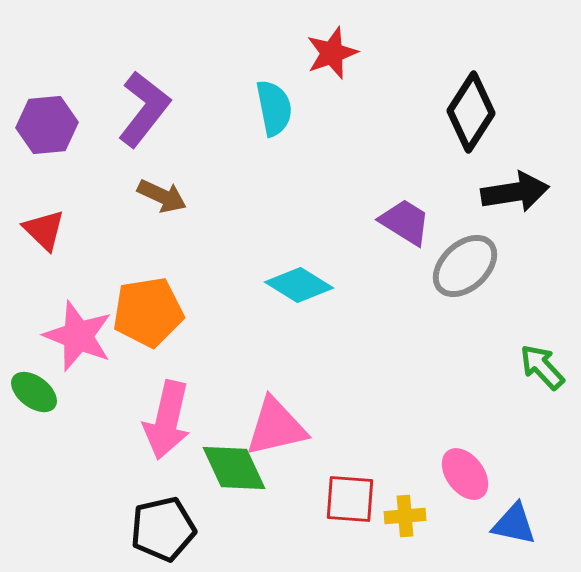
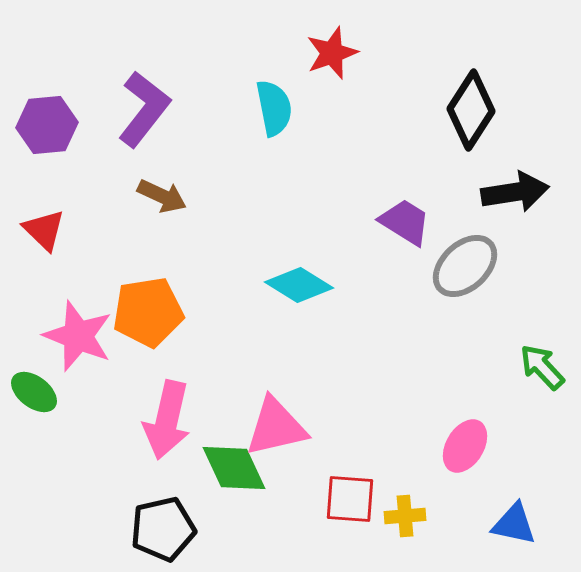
black diamond: moved 2 px up
pink ellipse: moved 28 px up; rotated 68 degrees clockwise
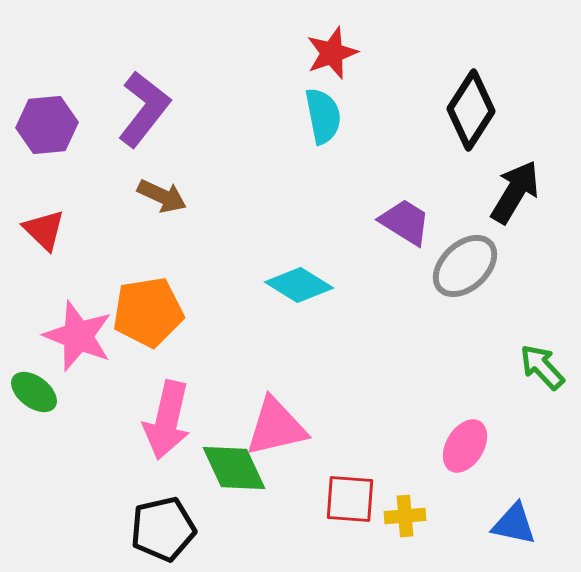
cyan semicircle: moved 49 px right, 8 px down
black arrow: rotated 50 degrees counterclockwise
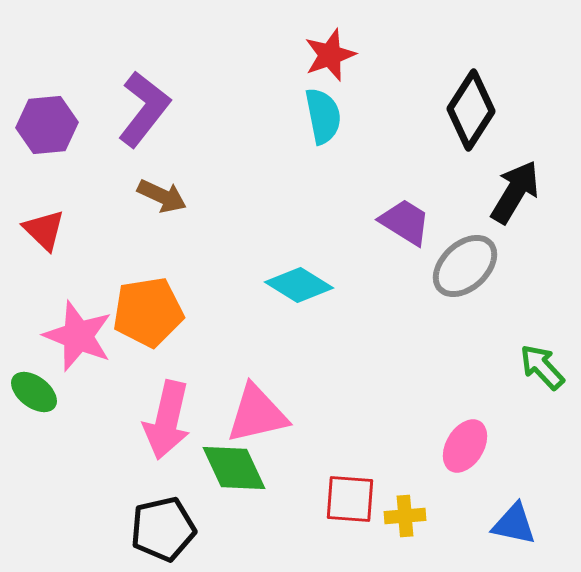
red star: moved 2 px left, 2 px down
pink triangle: moved 19 px left, 13 px up
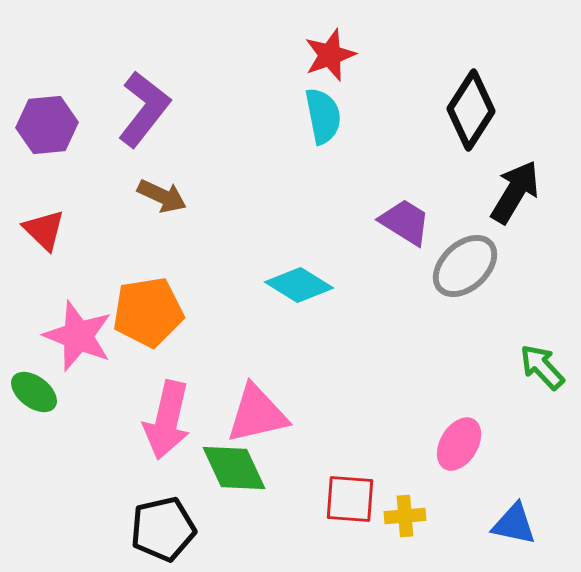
pink ellipse: moved 6 px left, 2 px up
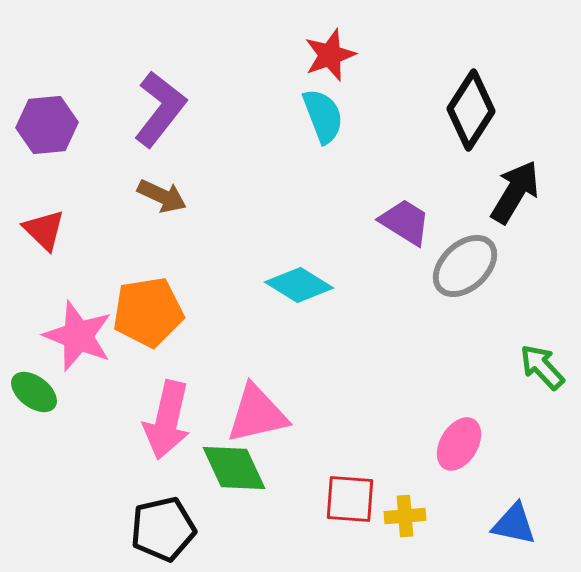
purple L-shape: moved 16 px right
cyan semicircle: rotated 10 degrees counterclockwise
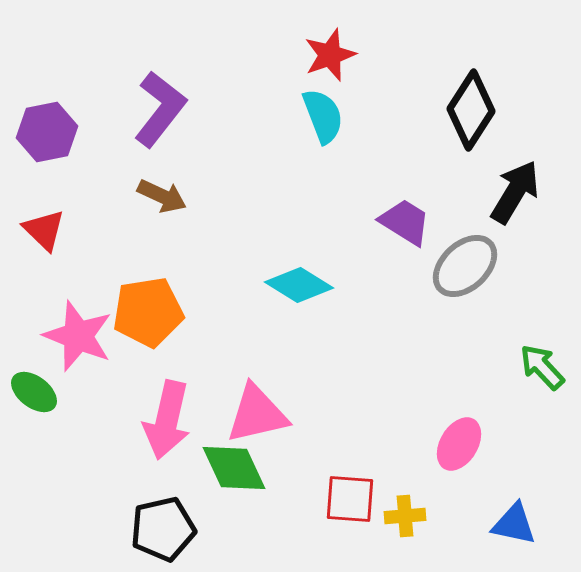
purple hexagon: moved 7 px down; rotated 6 degrees counterclockwise
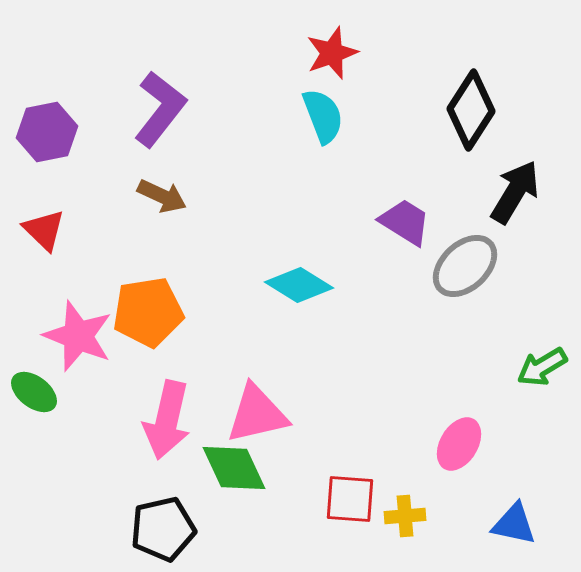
red star: moved 2 px right, 2 px up
green arrow: rotated 78 degrees counterclockwise
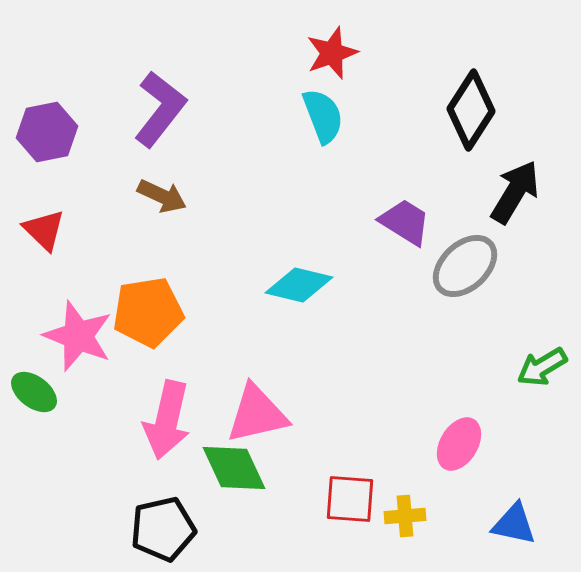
cyan diamond: rotated 18 degrees counterclockwise
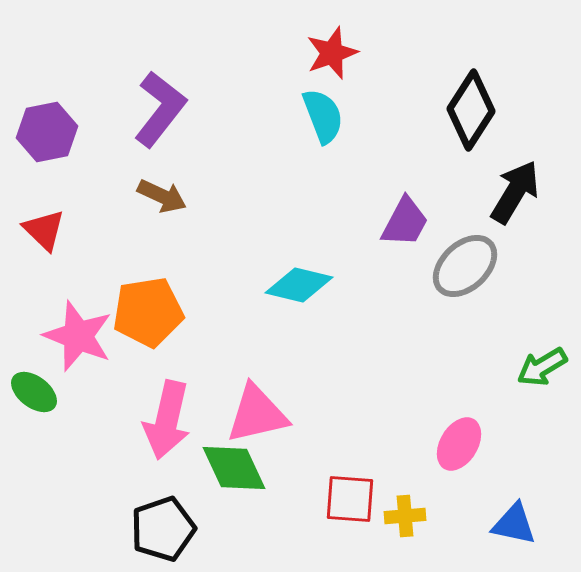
purple trapezoid: rotated 86 degrees clockwise
black pentagon: rotated 6 degrees counterclockwise
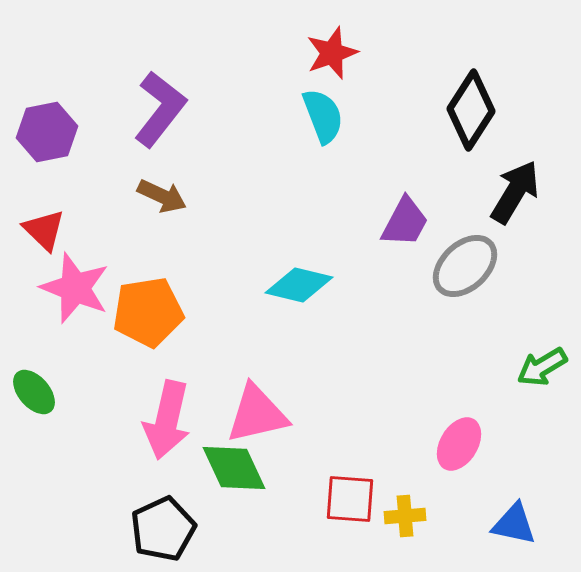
pink star: moved 3 px left, 48 px up
green ellipse: rotated 12 degrees clockwise
black pentagon: rotated 6 degrees counterclockwise
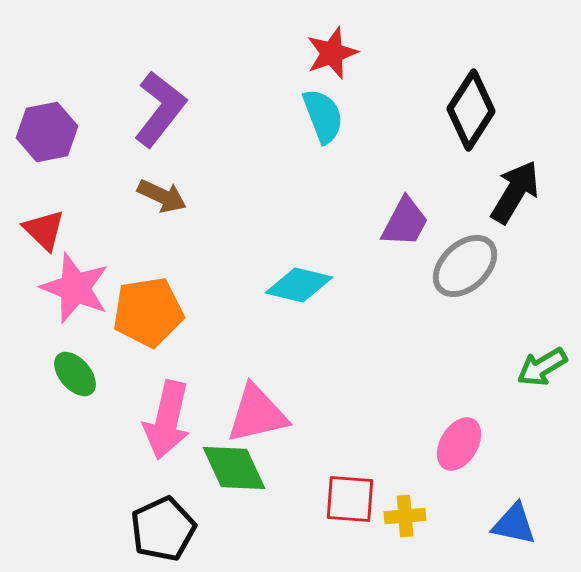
green ellipse: moved 41 px right, 18 px up
